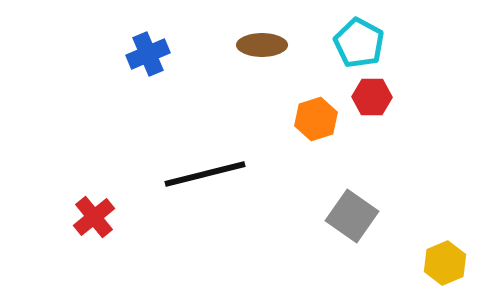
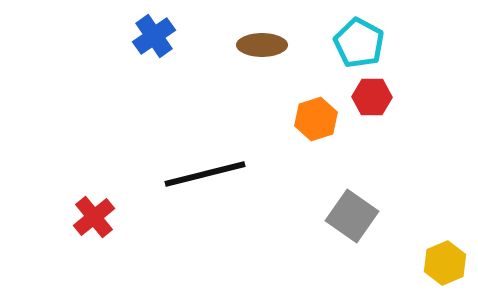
blue cross: moved 6 px right, 18 px up; rotated 12 degrees counterclockwise
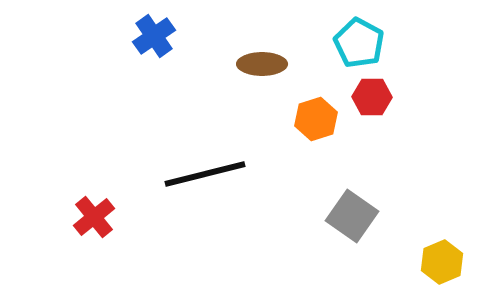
brown ellipse: moved 19 px down
yellow hexagon: moved 3 px left, 1 px up
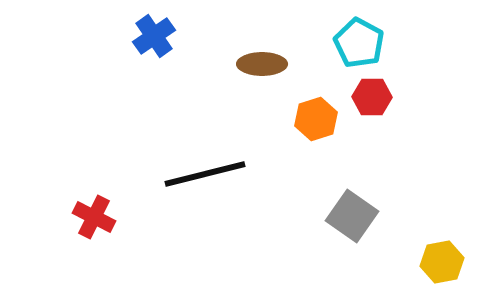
red cross: rotated 24 degrees counterclockwise
yellow hexagon: rotated 12 degrees clockwise
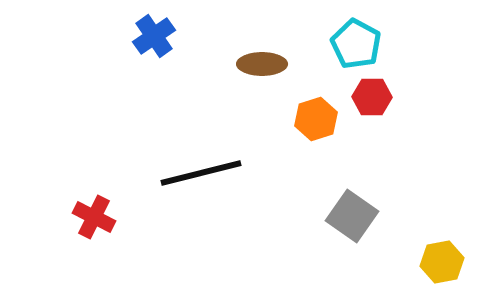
cyan pentagon: moved 3 px left, 1 px down
black line: moved 4 px left, 1 px up
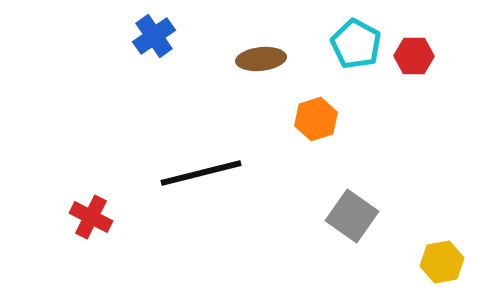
brown ellipse: moved 1 px left, 5 px up; rotated 6 degrees counterclockwise
red hexagon: moved 42 px right, 41 px up
red cross: moved 3 px left
